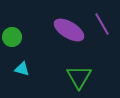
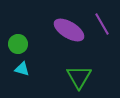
green circle: moved 6 px right, 7 px down
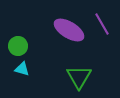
green circle: moved 2 px down
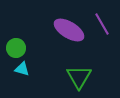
green circle: moved 2 px left, 2 px down
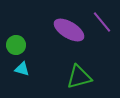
purple line: moved 2 px up; rotated 10 degrees counterclockwise
green circle: moved 3 px up
green triangle: rotated 44 degrees clockwise
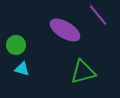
purple line: moved 4 px left, 7 px up
purple ellipse: moved 4 px left
green triangle: moved 4 px right, 5 px up
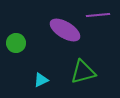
purple line: rotated 55 degrees counterclockwise
green circle: moved 2 px up
cyan triangle: moved 19 px right, 11 px down; rotated 42 degrees counterclockwise
